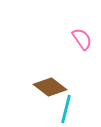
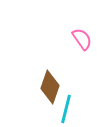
brown diamond: rotated 72 degrees clockwise
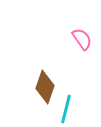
brown diamond: moved 5 px left
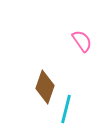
pink semicircle: moved 2 px down
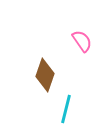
brown diamond: moved 12 px up
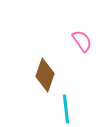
cyan line: rotated 20 degrees counterclockwise
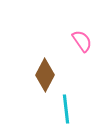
brown diamond: rotated 8 degrees clockwise
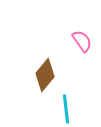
brown diamond: rotated 12 degrees clockwise
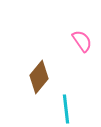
brown diamond: moved 6 px left, 2 px down
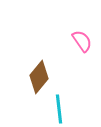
cyan line: moved 7 px left
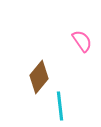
cyan line: moved 1 px right, 3 px up
